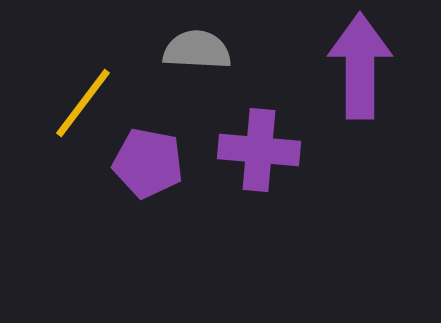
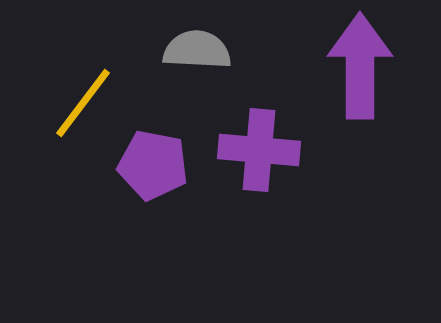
purple pentagon: moved 5 px right, 2 px down
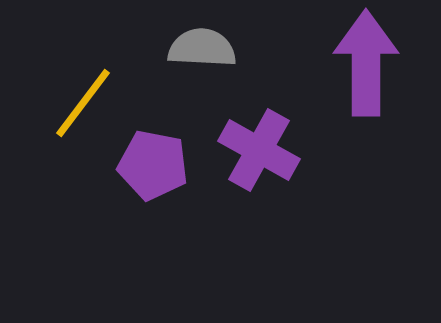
gray semicircle: moved 5 px right, 2 px up
purple arrow: moved 6 px right, 3 px up
purple cross: rotated 24 degrees clockwise
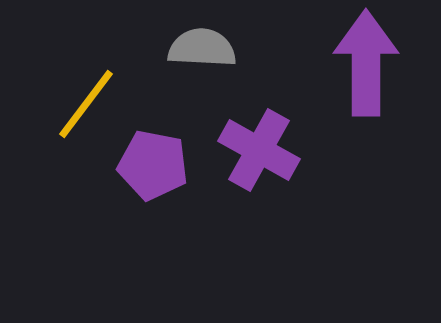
yellow line: moved 3 px right, 1 px down
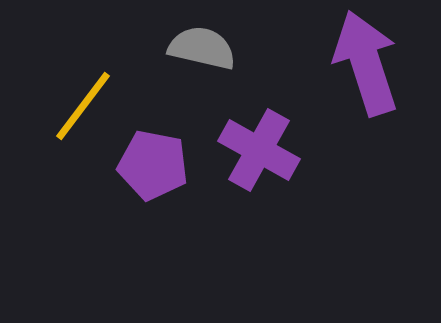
gray semicircle: rotated 10 degrees clockwise
purple arrow: rotated 18 degrees counterclockwise
yellow line: moved 3 px left, 2 px down
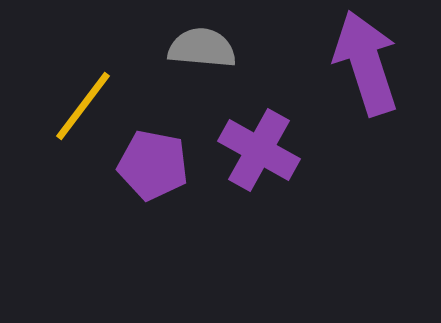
gray semicircle: rotated 8 degrees counterclockwise
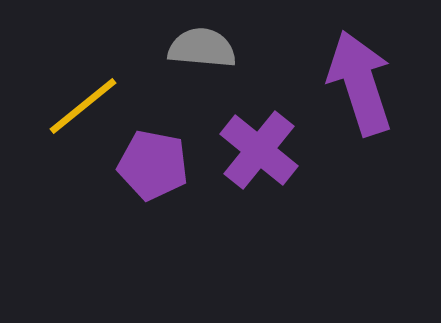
purple arrow: moved 6 px left, 20 px down
yellow line: rotated 14 degrees clockwise
purple cross: rotated 10 degrees clockwise
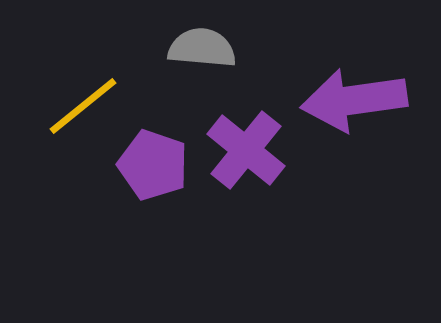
purple arrow: moved 6 px left, 17 px down; rotated 80 degrees counterclockwise
purple cross: moved 13 px left
purple pentagon: rotated 8 degrees clockwise
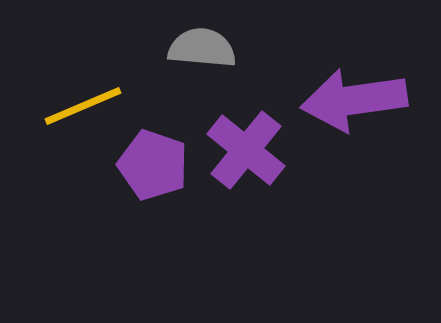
yellow line: rotated 16 degrees clockwise
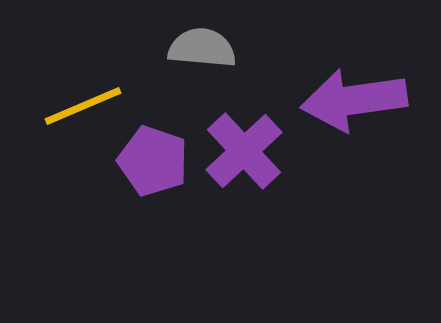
purple cross: moved 2 px left, 1 px down; rotated 8 degrees clockwise
purple pentagon: moved 4 px up
